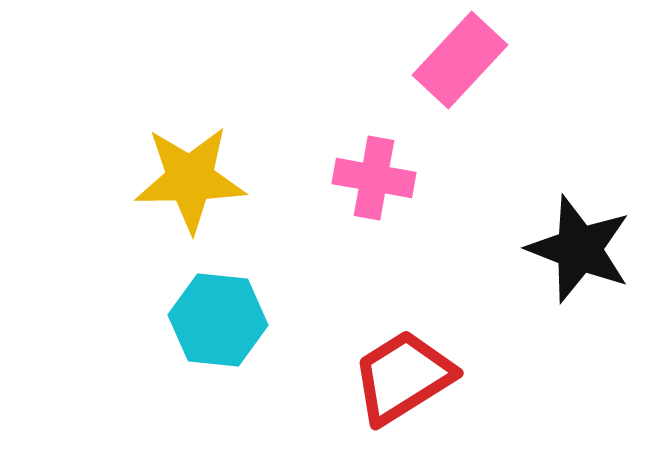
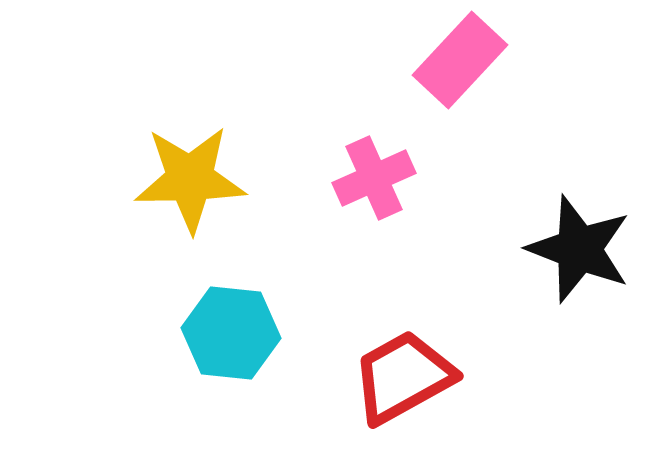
pink cross: rotated 34 degrees counterclockwise
cyan hexagon: moved 13 px right, 13 px down
red trapezoid: rotated 3 degrees clockwise
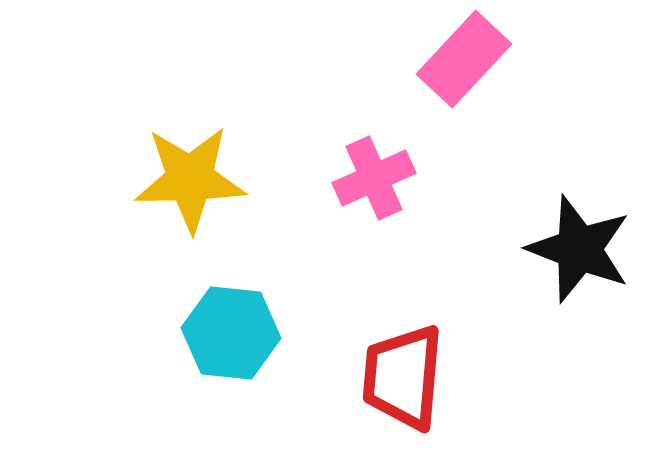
pink rectangle: moved 4 px right, 1 px up
red trapezoid: rotated 56 degrees counterclockwise
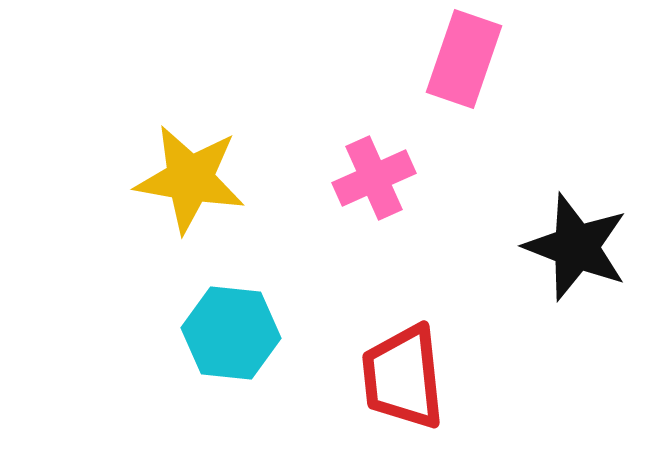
pink rectangle: rotated 24 degrees counterclockwise
yellow star: rotated 11 degrees clockwise
black star: moved 3 px left, 2 px up
red trapezoid: rotated 11 degrees counterclockwise
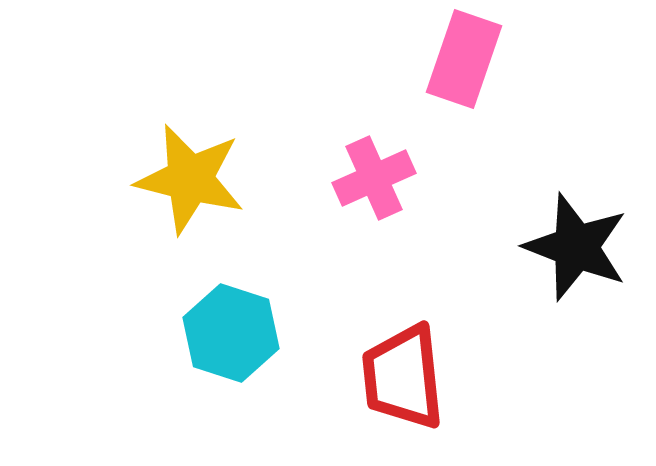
yellow star: rotated 4 degrees clockwise
cyan hexagon: rotated 12 degrees clockwise
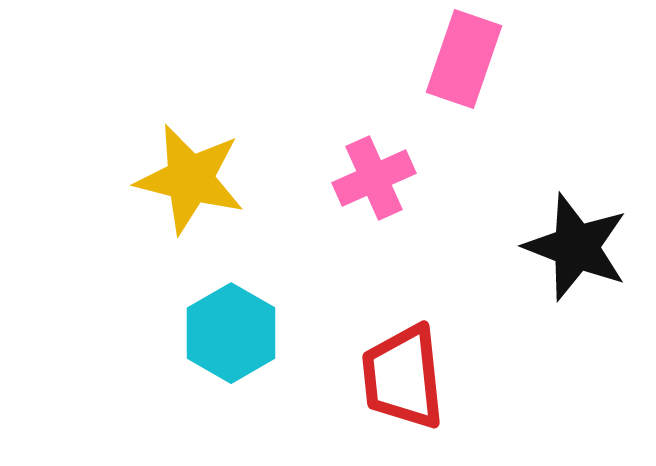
cyan hexagon: rotated 12 degrees clockwise
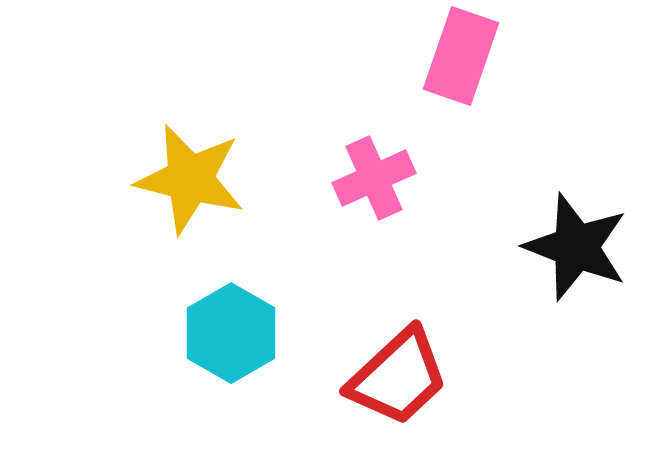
pink rectangle: moved 3 px left, 3 px up
red trapezoid: moved 5 px left; rotated 127 degrees counterclockwise
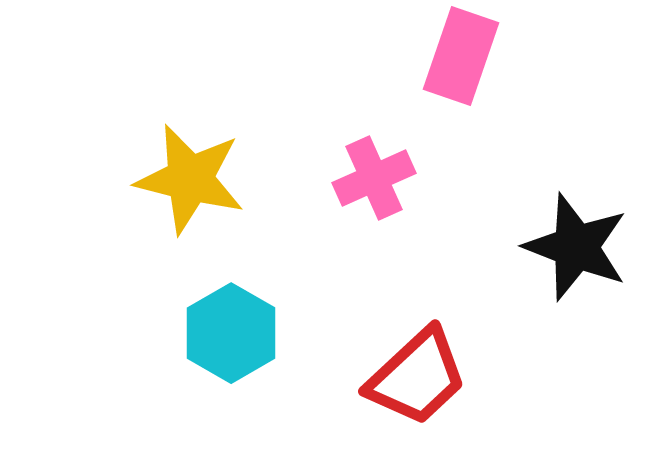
red trapezoid: moved 19 px right
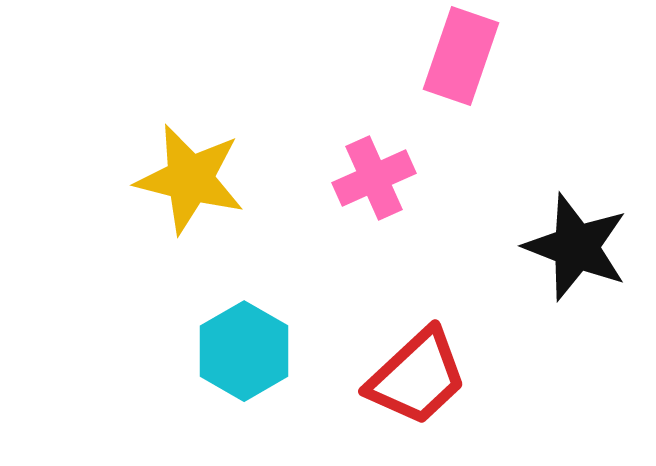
cyan hexagon: moved 13 px right, 18 px down
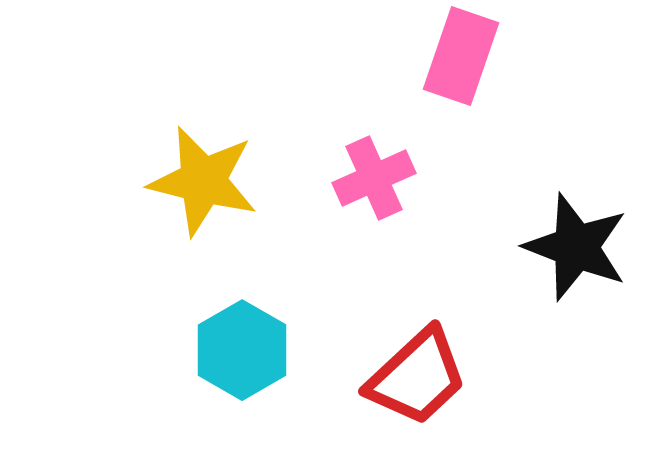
yellow star: moved 13 px right, 2 px down
cyan hexagon: moved 2 px left, 1 px up
